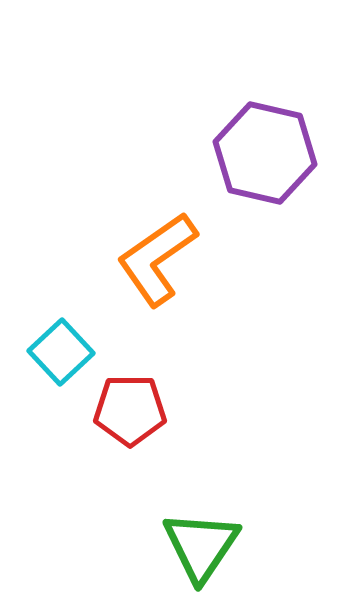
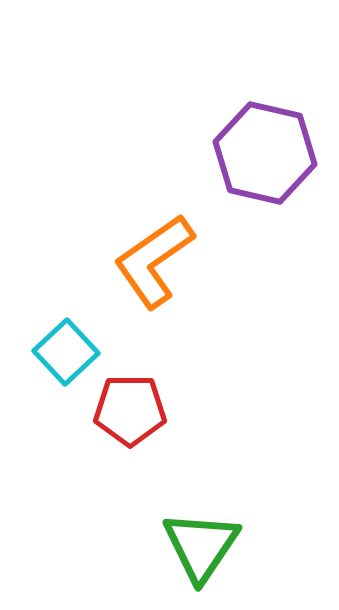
orange L-shape: moved 3 px left, 2 px down
cyan square: moved 5 px right
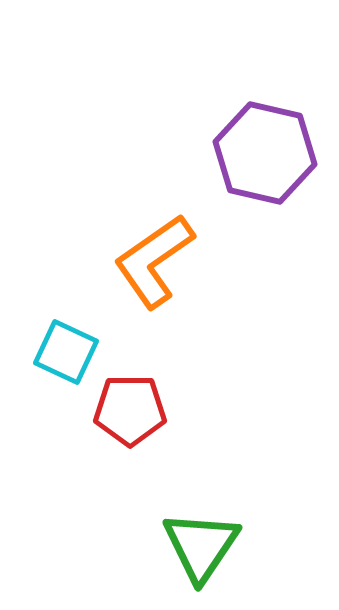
cyan square: rotated 22 degrees counterclockwise
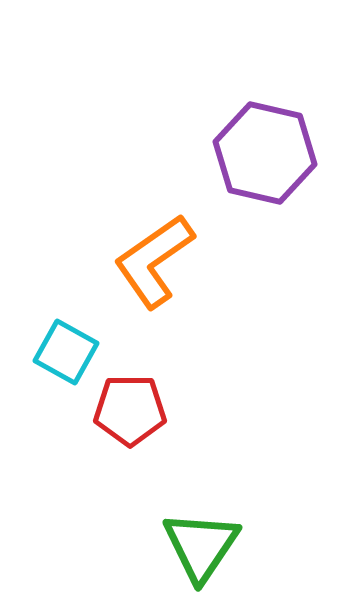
cyan square: rotated 4 degrees clockwise
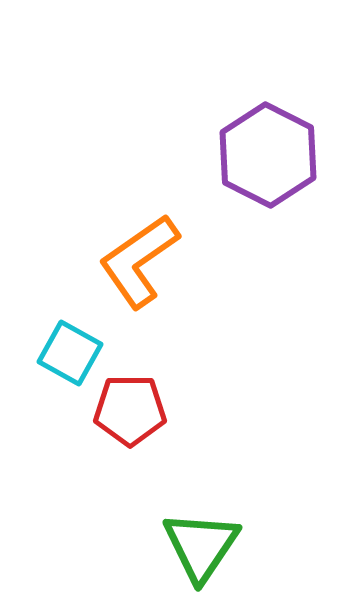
purple hexagon: moved 3 px right, 2 px down; rotated 14 degrees clockwise
orange L-shape: moved 15 px left
cyan square: moved 4 px right, 1 px down
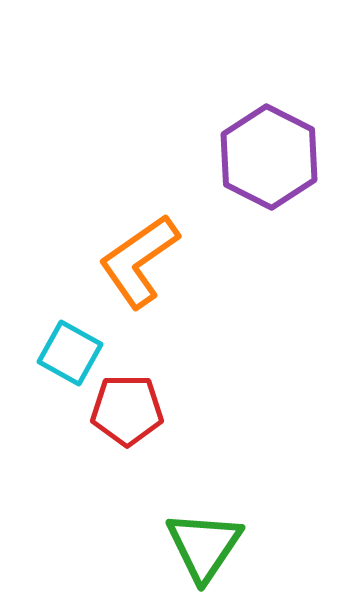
purple hexagon: moved 1 px right, 2 px down
red pentagon: moved 3 px left
green triangle: moved 3 px right
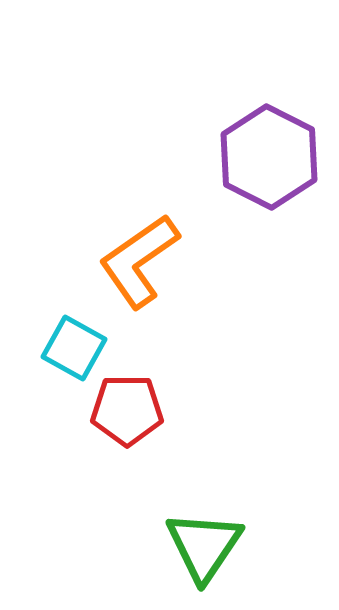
cyan square: moved 4 px right, 5 px up
